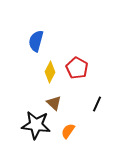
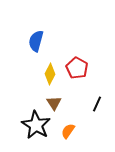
yellow diamond: moved 2 px down
brown triangle: rotated 14 degrees clockwise
black star: rotated 24 degrees clockwise
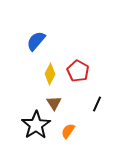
blue semicircle: rotated 25 degrees clockwise
red pentagon: moved 1 px right, 3 px down
black star: rotated 8 degrees clockwise
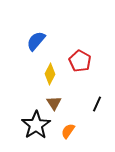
red pentagon: moved 2 px right, 10 px up
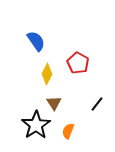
blue semicircle: rotated 105 degrees clockwise
red pentagon: moved 2 px left, 2 px down
yellow diamond: moved 3 px left
black line: rotated 14 degrees clockwise
orange semicircle: rotated 14 degrees counterclockwise
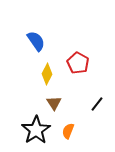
black star: moved 5 px down
